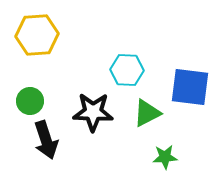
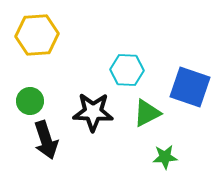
blue square: rotated 12 degrees clockwise
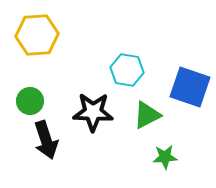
cyan hexagon: rotated 8 degrees clockwise
green triangle: moved 2 px down
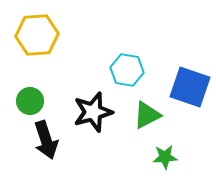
black star: rotated 18 degrees counterclockwise
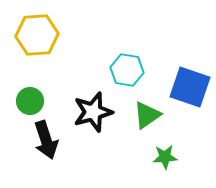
green triangle: rotated 8 degrees counterclockwise
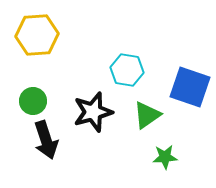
green circle: moved 3 px right
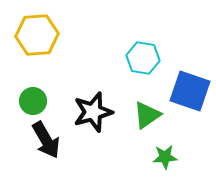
cyan hexagon: moved 16 px right, 12 px up
blue square: moved 4 px down
black arrow: rotated 12 degrees counterclockwise
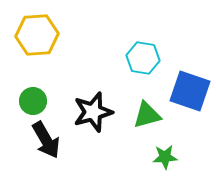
green triangle: rotated 20 degrees clockwise
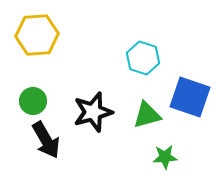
cyan hexagon: rotated 8 degrees clockwise
blue square: moved 6 px down
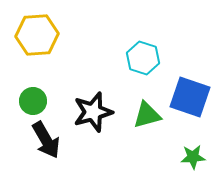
green star: moved 28 px right
